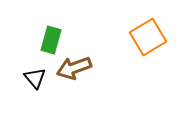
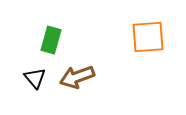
orange square: rotated 27 degrees clockwise
brown arrow: moved 3 px right, 9 px down
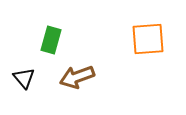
orange square: moved 2 px down
black triangle: moved 11 px left
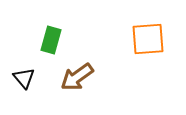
brown arrow: rotated 16 degrees counterclockwise
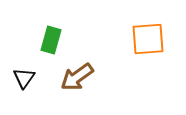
black triangle: rotated 15 degrees clockwise
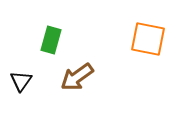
orange square: rotated 15 degrees clockwise
black triangle: moved 3 px left, 3 px down
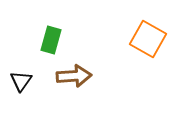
orange square: rotated 18 degrees clockwise
brown arrow: moved 3 px left, 1 px up; rotated 148 degrees counterclockwise
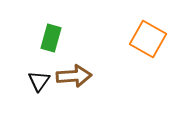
green rectangle: moved 2 px up
black triangle: moved 18 px right
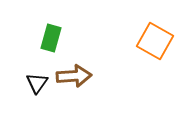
orange square: moved 7 px right, 2 px down
black triangle: moved 2 px left, 2 px down
